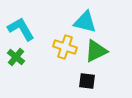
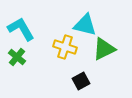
cyan triangle: moved 3 px down
green triangle: moved 8 px right, 2 px up
green cross: moved 1 px right
black square: moved 6 px left; rotated 36 degrees counterclockwise
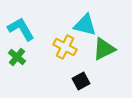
yellow cross: rotated 10 degrees clockwise
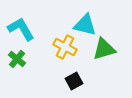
green triangle: rotated 10 degrees clockwise
green cross: moved 2 px down
black square: moved 7 px left
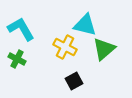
green triangle: rotated 25 degrees counterclockwise
green cross: rotated 12 degrees counterclockwise
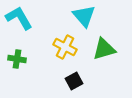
cyan triangle: moved 1 px left, 9 px up; rotated 35 degrees clockwise
cyan L-shape: moved 2 px left, 11 px up
green triangle: rotated 25 degrees clockwise
green cross: rotated 18 degrees counterclockwise
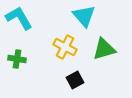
black square: moved 1 px right, 1 px up
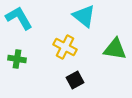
cyan triangle: rotated 10 degrees counterclockwise
green triangle: moved 11 px right; rotated 25 degrees clockwise
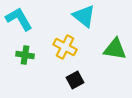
cyan L-shape: moved 1 px down
green cross: moved 8 px right, 4 px up
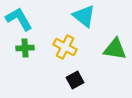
green cross: moved 7 px up; rotated 12 degrees counterclockwise
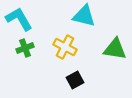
cyan triangle: rotated 25 degrees counterclockwise
green cross: rotated 18 degrees counterclockwise
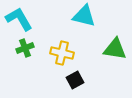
yellow cross: moved 3 px left, 6 px down; rotated 15 degrees counterclockwise
